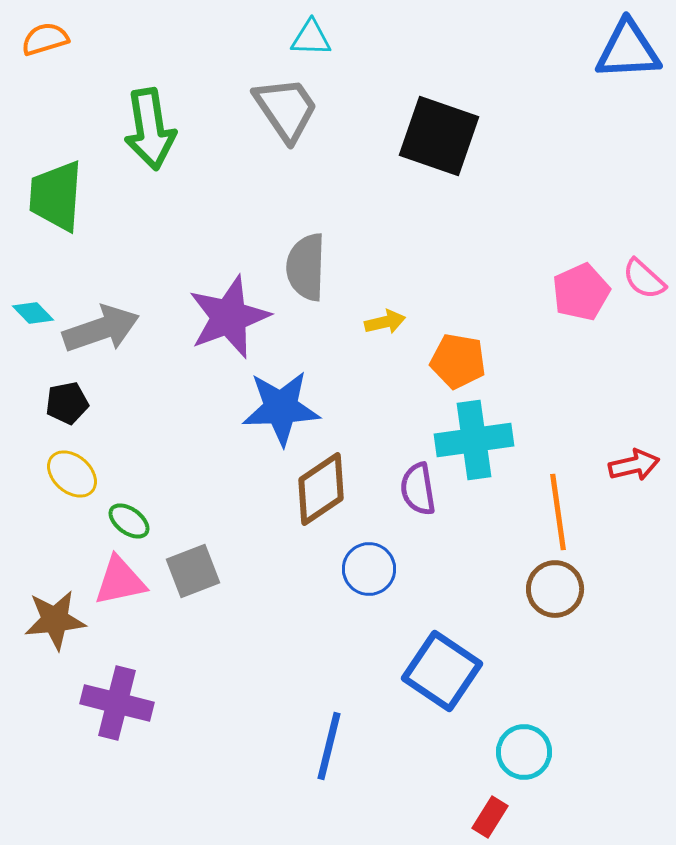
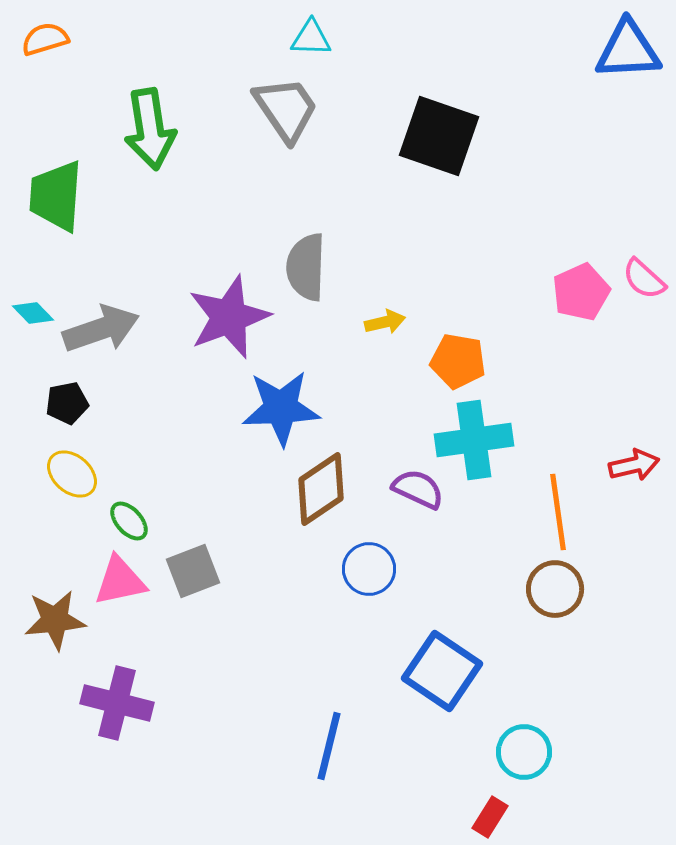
purple semicircle: rotated 124 degrees clockwise
green ellipse: rotated 12 degrees clockwise
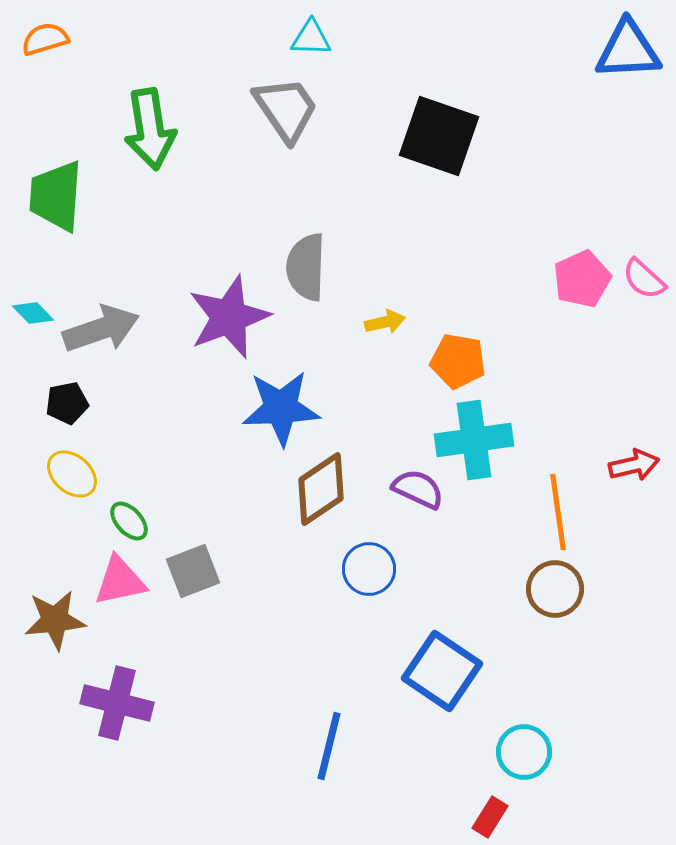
pink pentagon: moved 1 px right, 13 px up
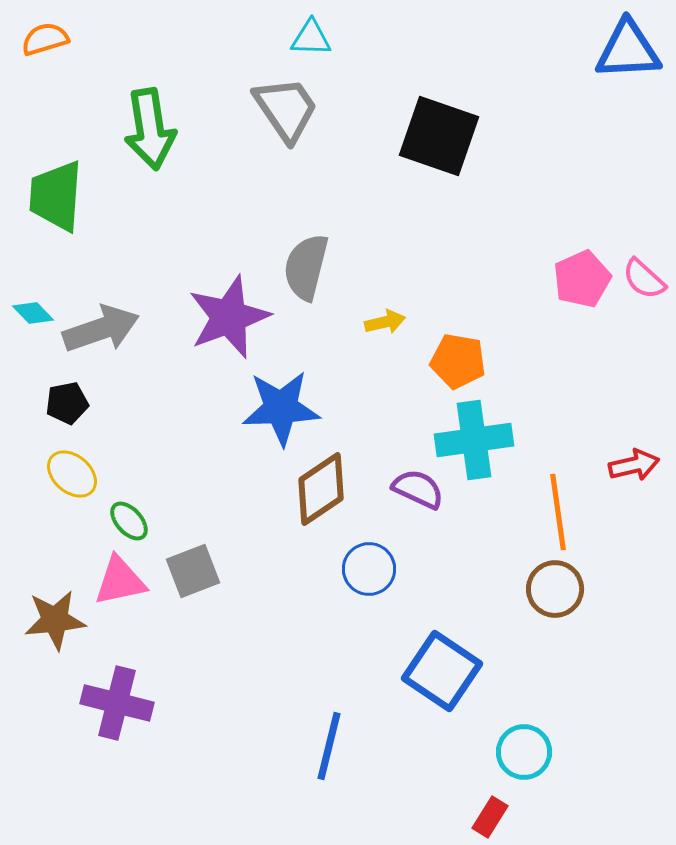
gray semicircle: rotated 12 degrees clockwise
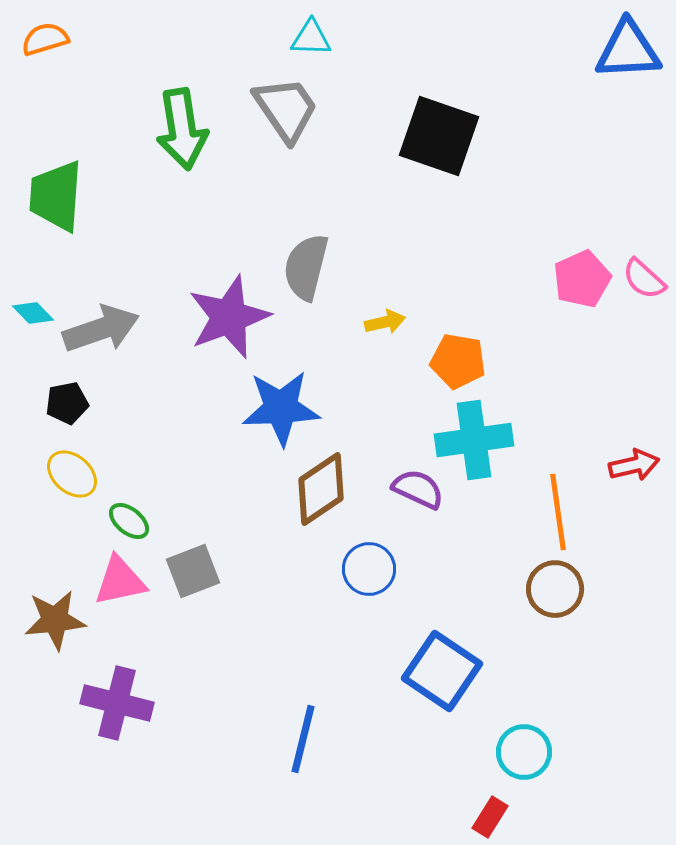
green arrow: moved 32 px right
green ellipse: rotated 9 degrees counterclockwise
blue line: moved 26 px left, 7 px up
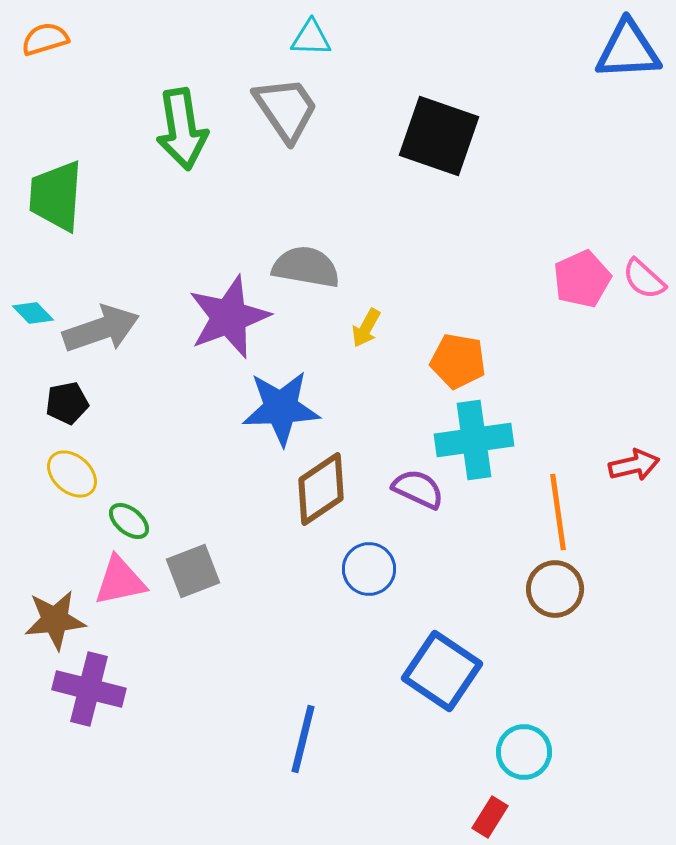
gray semicircle: rotated 86 degrees clockwise
yellow arrow: moved 19 px left, 6 px down; rotated 132 degrees clockwise
purple cross: moved 28 px left, 14 px up
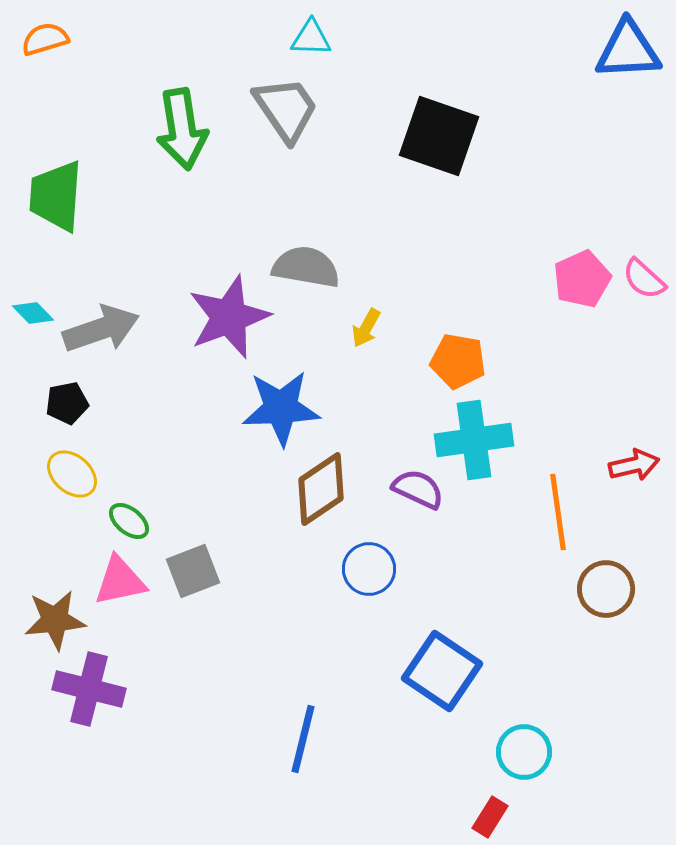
brown circle: moved 51 px right
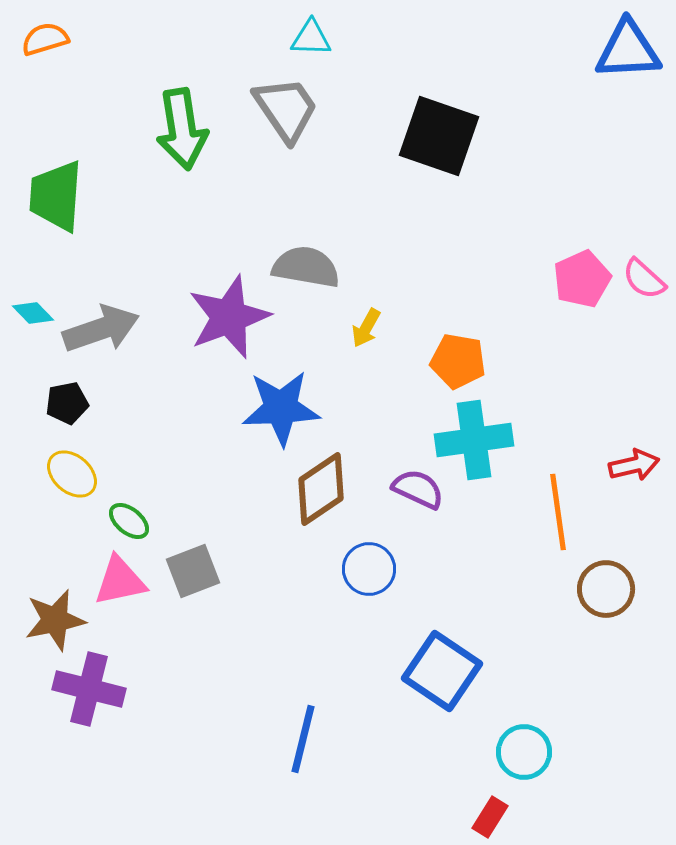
brown star: rotated 6 degrees counterclockwise
